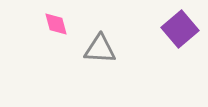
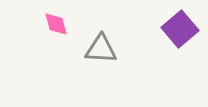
gray triangle: moved 1 px right
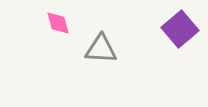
pink diamond: moved 2 px right, 1 px up
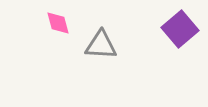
gray triangle: moved 4 px up
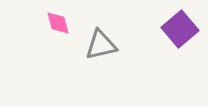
gray triangle: rotated 16 degrees counterclockwise
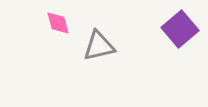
gray triangle: moved 2 px left, 1 px down
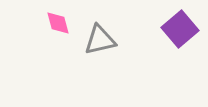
gray triangle: moved 1 px right, 6 px up
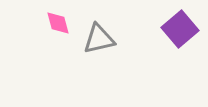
gray triangle: moved 1 px left, 1 px up
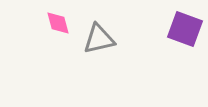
purple square: moved 5 px right; rotated 30 degrees counterclockwise
